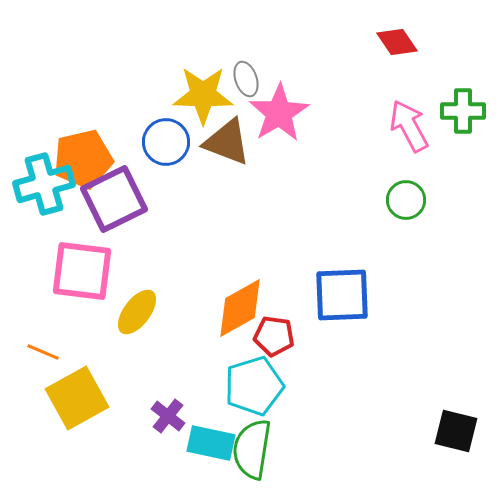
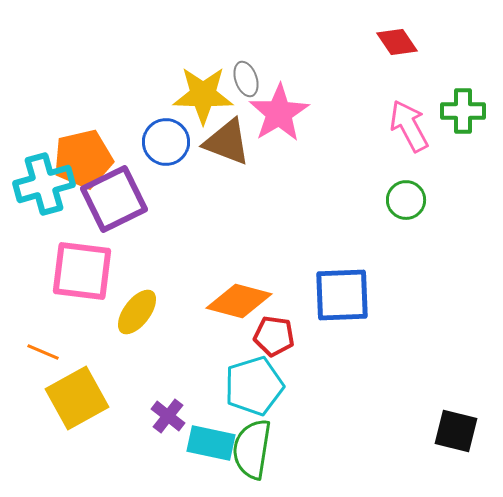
orange diamond: moved 1 px left, 7 px up; rotated 44 degrees clockwise
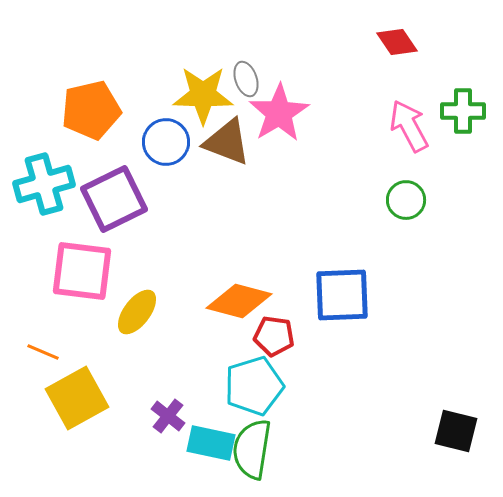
orange pentagon: moved 8 px right, 49 px up
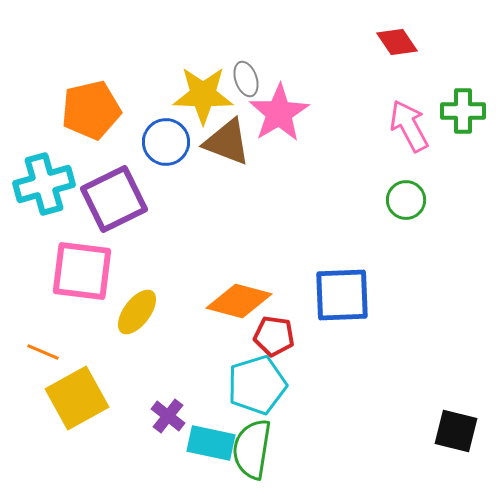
cyan pentagon: moved 3 px right, 1 px up
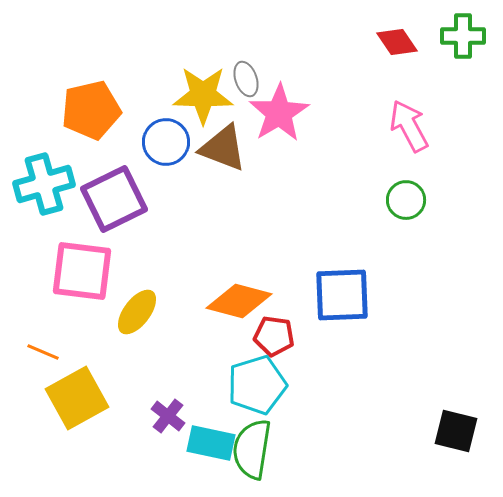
green cross: moved 75 px up
brown triangle: moved 4 px left, 6 px down
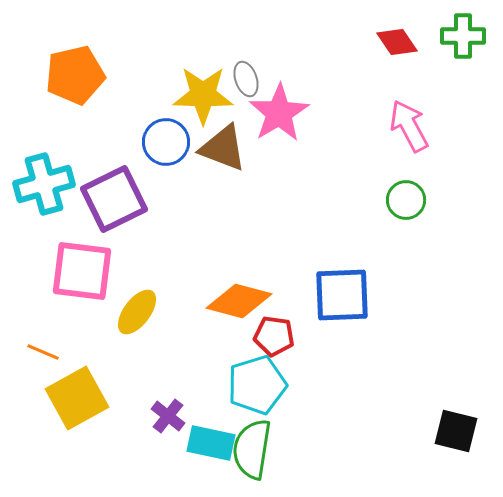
orange pentagon: moved 16 px left, 35 px up
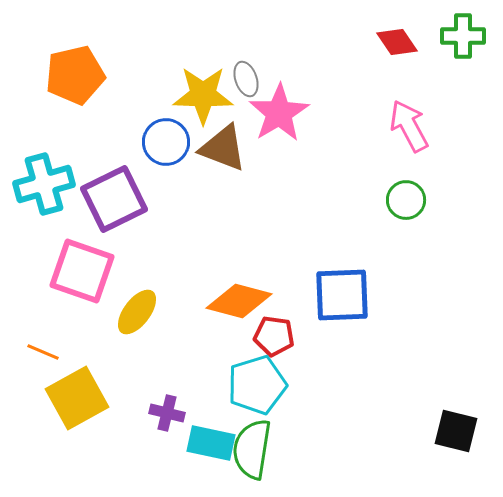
pink square: rotated 12 degrees clockwise
purple cross: moved 1 px left, 3 px up; rotated 24 degrees counterclockwise
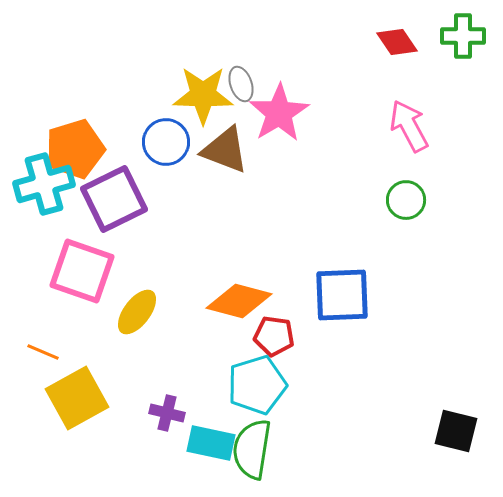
orange pentagon: moved 74 px down; rotated 4 degrees counterclockwise
gray ellipse: moved 5 px left, 5 px down
brown triangle: moved 2 px right, 2 px down
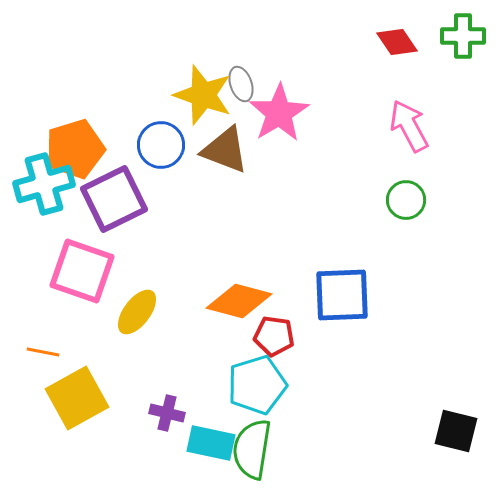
yellow star: rotated 18 degrees clockwise
blue circle: moved 5 px left, 3 px down
orange line: rotated 12 degrees counterclockwise
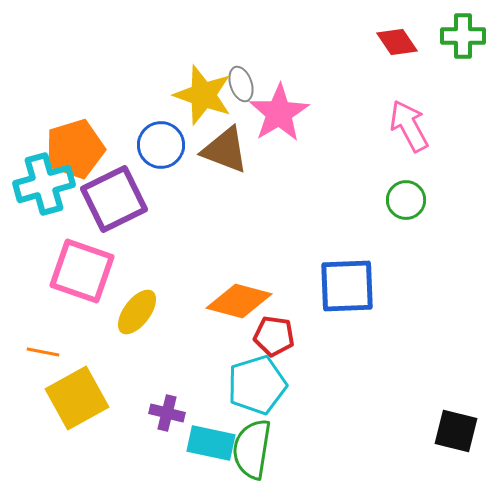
blue square: moved 5 px right, 9 px up
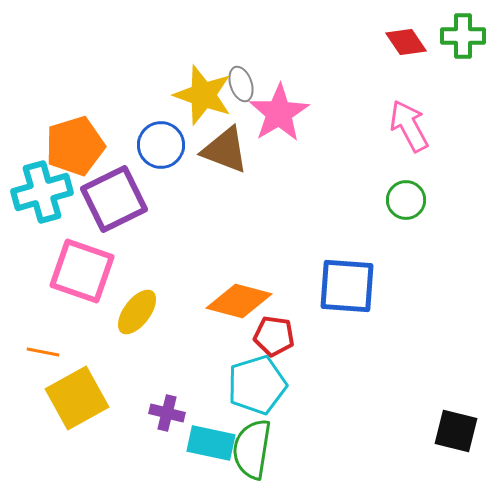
red diamond: moved 9 px right
orange pentagon: moved 3 px up
cyan cross: moved 2 px left, 8 px down
blue square: rotated 6 degrees clockwise
